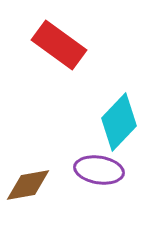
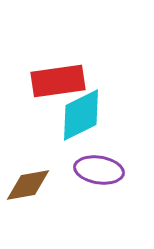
red rectangle: moved 1 px left, 36 px down; rotated 44 degrees counterclockwise
cyan diamond: moved 38 px left, 7 px up; rotated 20 degrees clockwise
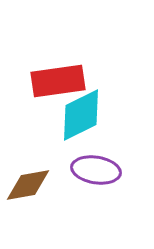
purple ellipse: moved 3 px left
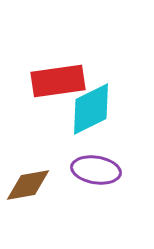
cyan diamond: moved 10 px right, 6 px up
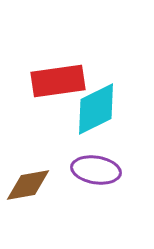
cyan diamond: moved 5 px right
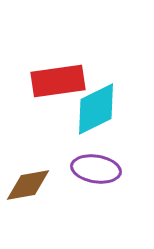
purple ellipse: moved 1 px up
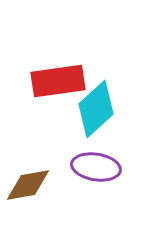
cyan diamond: rotated 16 degrees counterclockwise
purple ellipse: moved 2 px up
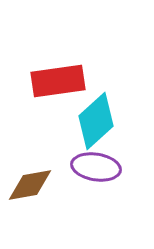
cyan diamond: moved 12 px down
brown diamond: moved 2 px right
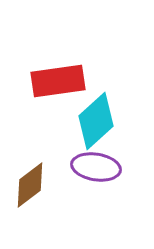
brown diamond: rotated 27 degrees counterclockwise
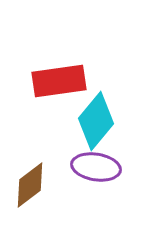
red rectangle: moved 1 px right
cyan diamond: rotated 8 degrees counterclockwise
